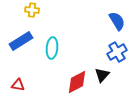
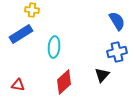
blue rectangle: moved 7 px up
cyan ellipse: moved 2 px right, 1 px up
blue cross: rotated 18 degrees clockwise
red diamond: moved 13 px left; rotated 15 degrees counterclockwise
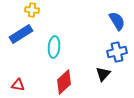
black triangle: moved 1 px right, 1 px up
